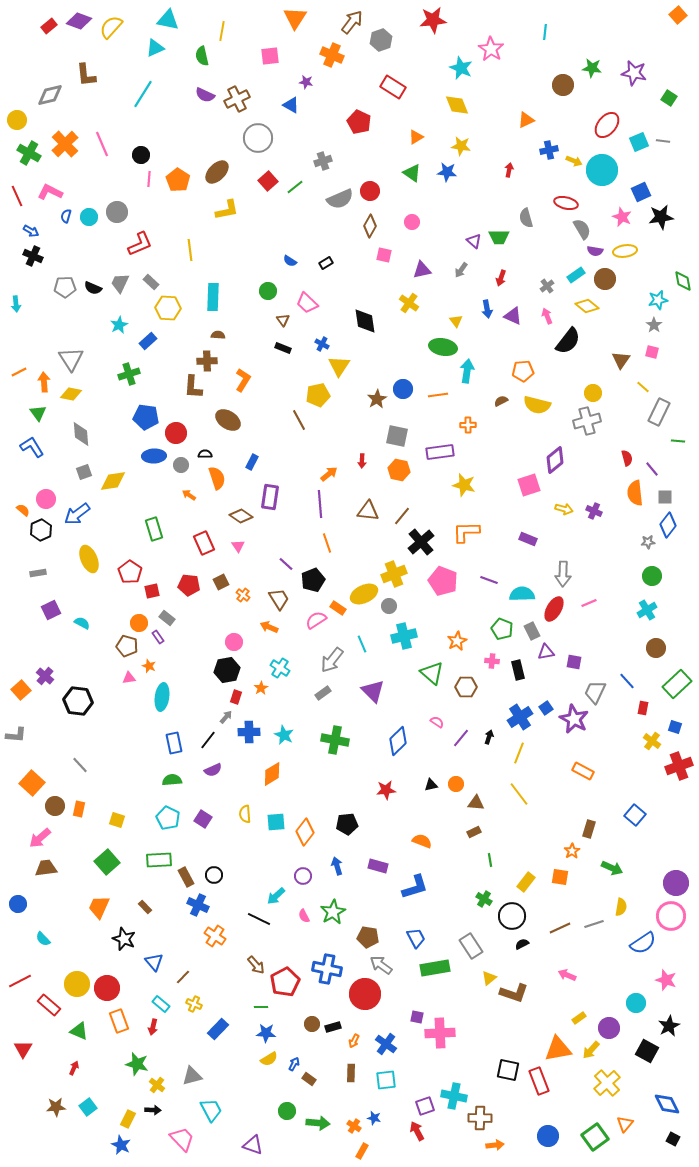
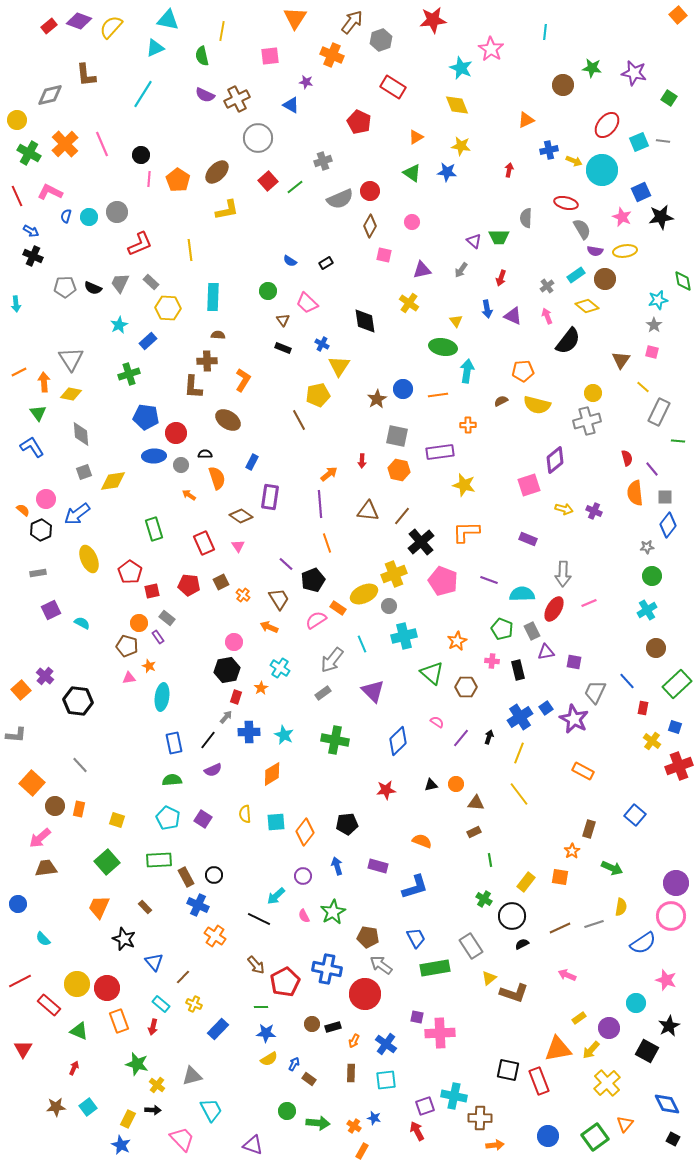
gray semicircle at (526, 218): rotated 18 degrees clockwise
gray star at (648, 542): moved 1 px left, 5 px down
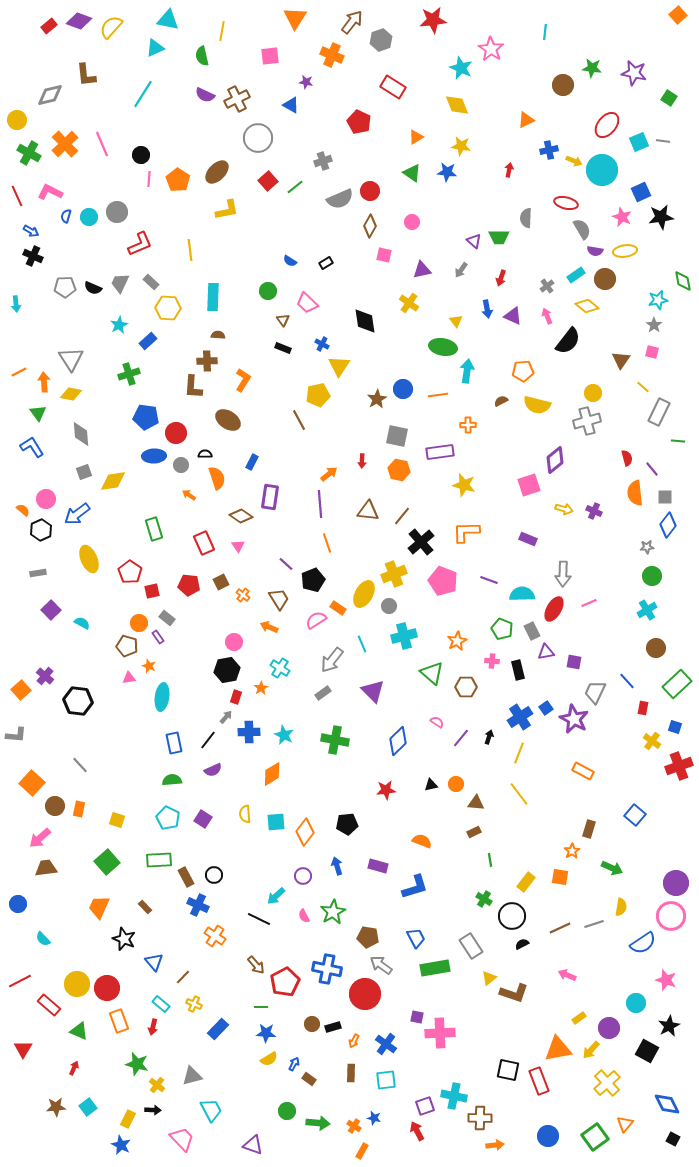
yellow ellipse at (364, 594): rotated 36 degrees counterclockwise
purple square at (51, 610): rotated 18 degrees counterclockwise
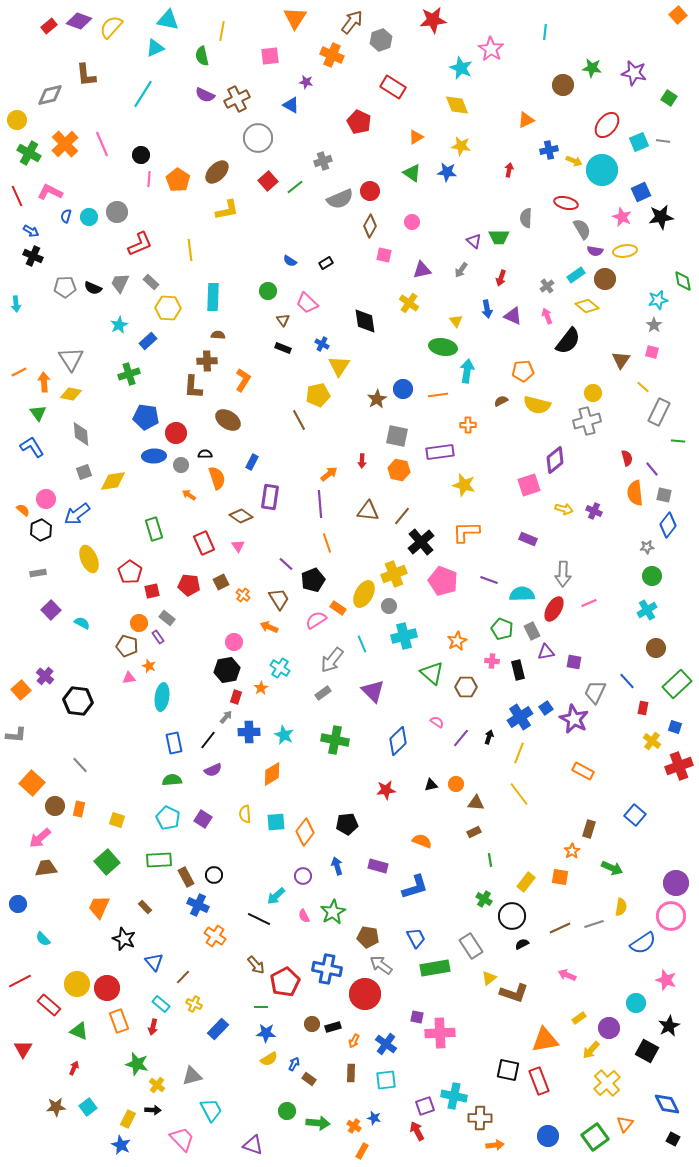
gray square at (665, 497): moved 1 px left, 2 px up; rotated 14 degrees clockwise
orange triangle at (558, 1049): moved 13 px left, 9 px up
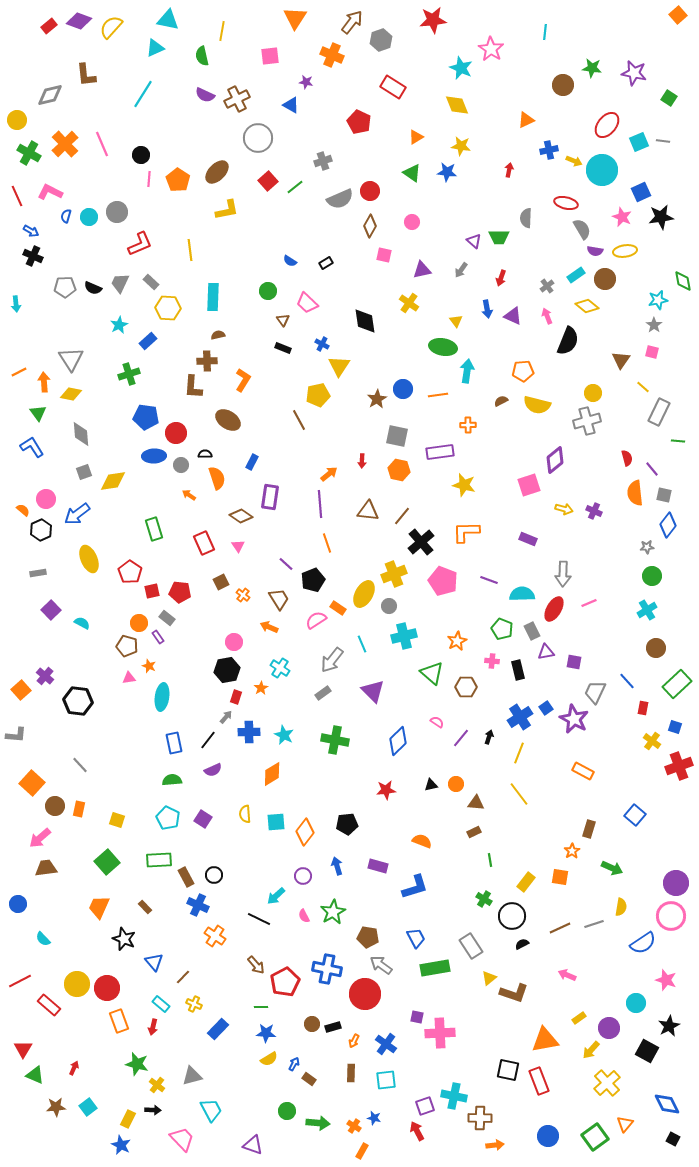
brown semicircle at (218, 335): rotated 16 degrees counterclockwise
black semicircle at (568, 341): rotated 16 degrees counterclockwise
red pentagon at (189, 585): moved 9 px left, 7 px down
green triangle at (79, 1031): moved 44 px left, 44 px down
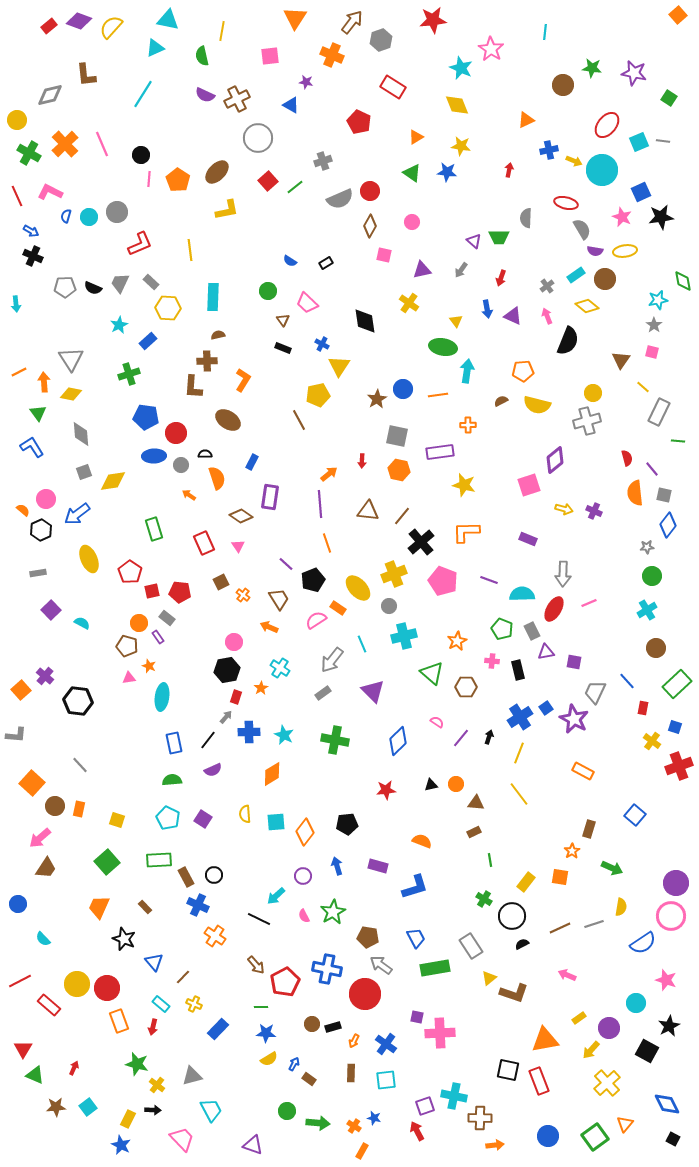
yellow ellipse at (364, 594): moved 6 px left, 6 px up; rotated 72 degrees counterclockwise
brown trapezoid at (46, 868): rotated 130 degrees clockwise
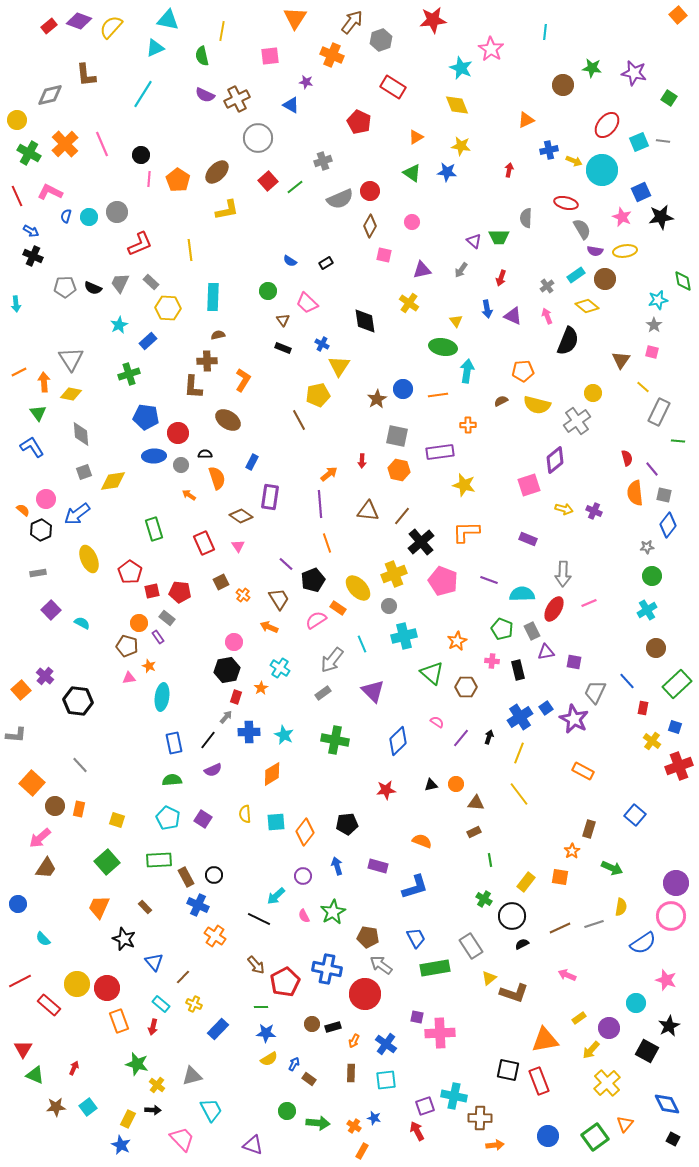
gray cross at (587, 421): moved 10 px left; rotated 20 degrees counterclockwise
red circle at (176, 433): moved 2 px right
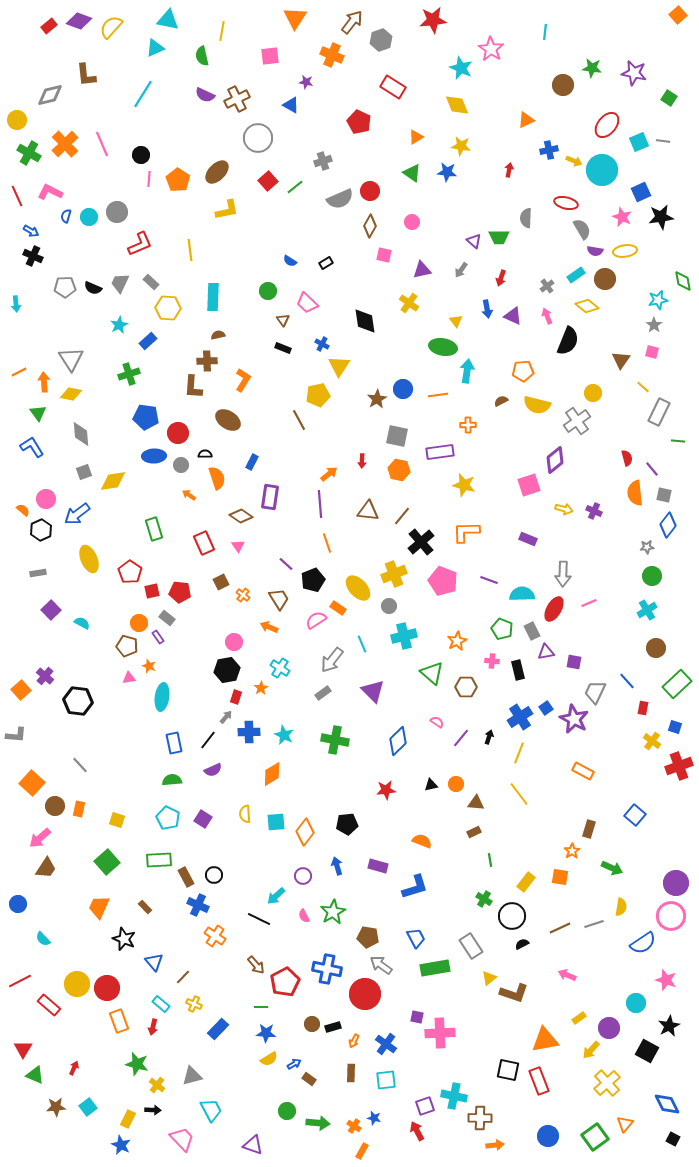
blue arrow at (294, 1064): rotated 32 degrees clockwise
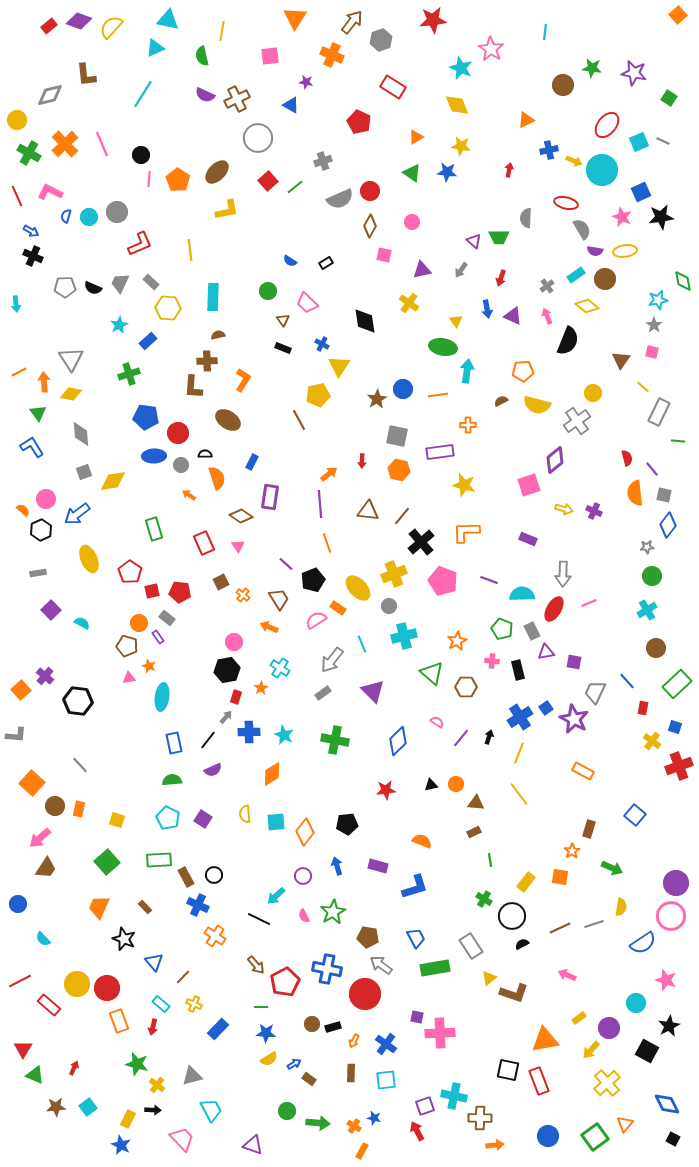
gray line at (663, 141): rotated 16 degrees clockwise
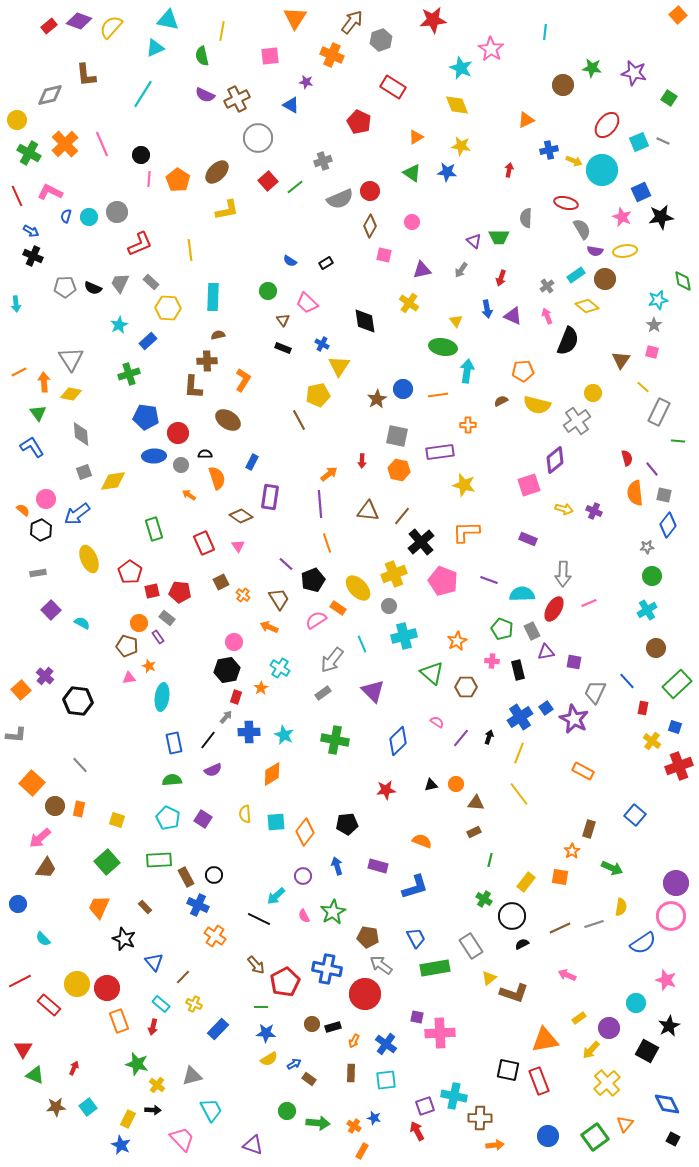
green line at (490, 860): rotated 24 degrees clockwise
